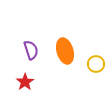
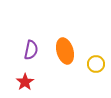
purple semicircle: rotated 30 degrees clockwise
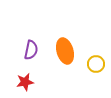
red star: rotated 24 degrees clockwise
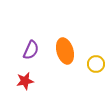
purple semicircle: rotated 12 degrees clockwise
red star: moved 1 px up
